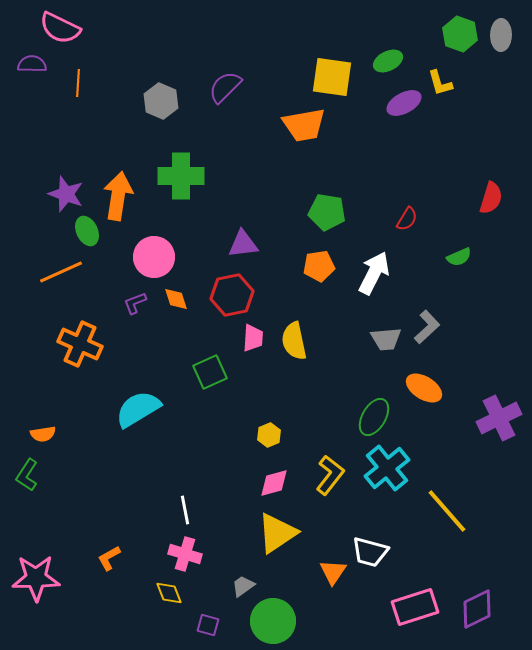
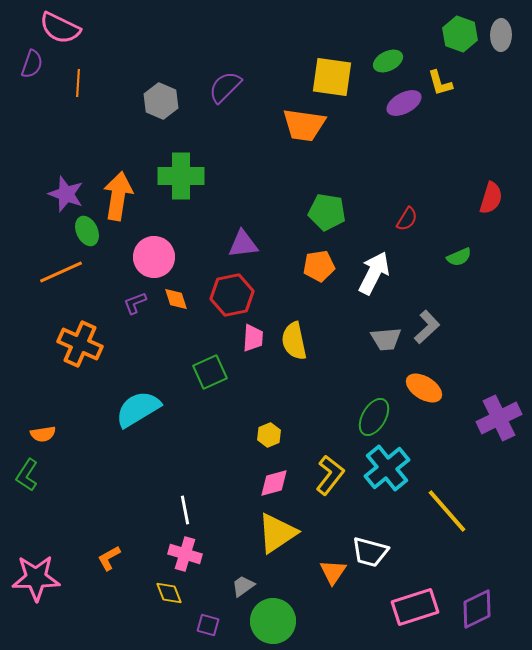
purple semicircle at (32, 64): rotated 108 degrees clockwise
orange trapezoid at (304, 125): rotated 18 degrees clockwise
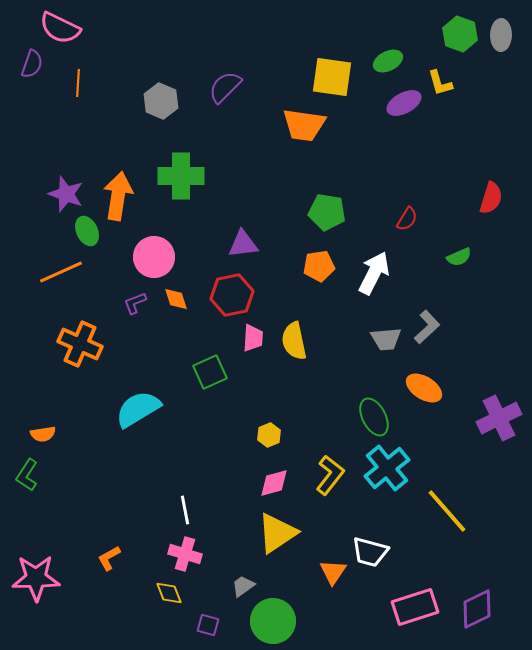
green ellipse at (374, 417): rotated 57 degrees counterclockwise
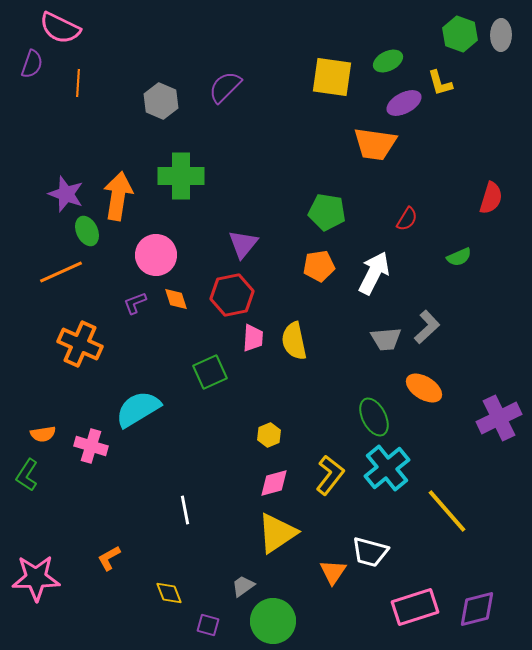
orange trapezoid at (304, 125): moved 71 px right, 19 px down
purple triangle at (243, 244): rotated 44 degrees counterclockwise
pink circle at (154, 257): moved 2 px right, 2 px up
pink cross at (185, 554): moved 94 px left, 108 px up
purple diamond at (477, 609): rotated 12 degrees clockwise
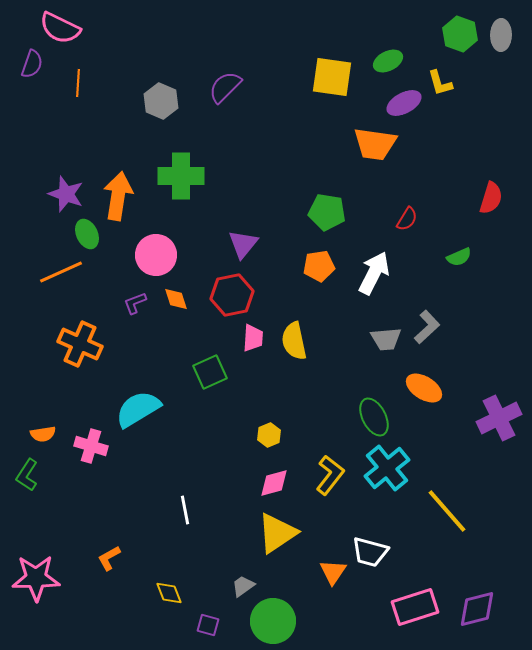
green ellipse at (87, 231): moved 3 px down
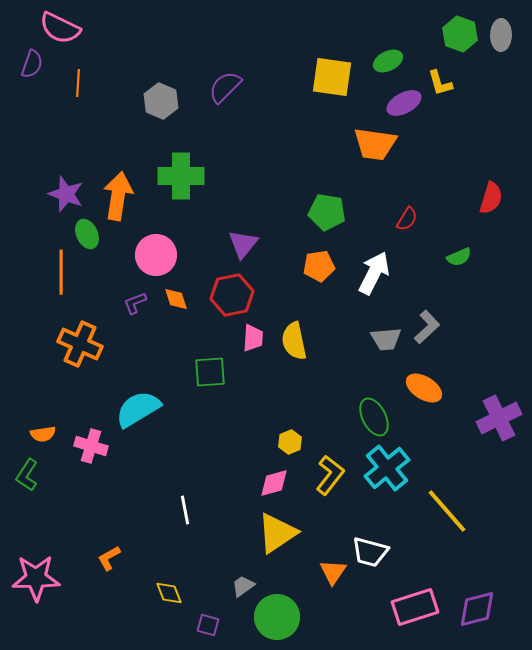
orange line at (61, 272): rotated 66 degrees counterclockwise
green square at (210, 372): rotated 20 degrees clockwise
yellow hexagon at (269, 435): moved 21 px right, 7 px down
green circle at (273, 621): moved 4 px right, 4 px up
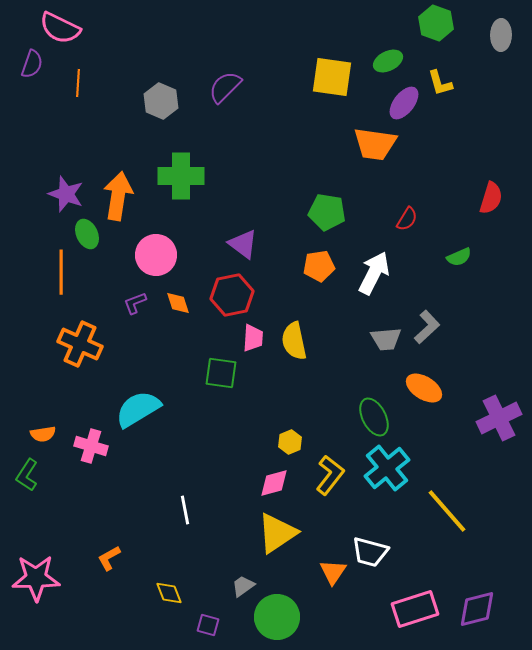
green hexagon at (460, 34): moved 24 px left, 11 px up
purple ellipse at (404, 103): rotated 24 degrees counterclockwise
purple triangle at (243, 244): rotated 32 degrees counterclockwise
orange diamond at (176, 299): moved 2 px right, 4 px down
green square at (210, 372): moved 11 px right, 1 px down; rotated 12 degrees clockwise
pink rectangle at (415, 607): moved 2 px down
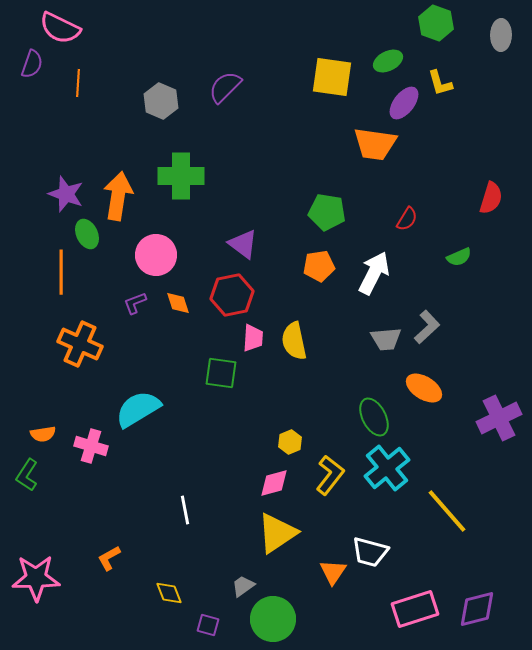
green circle at (277, 617): moved 4 px left, 2 px down
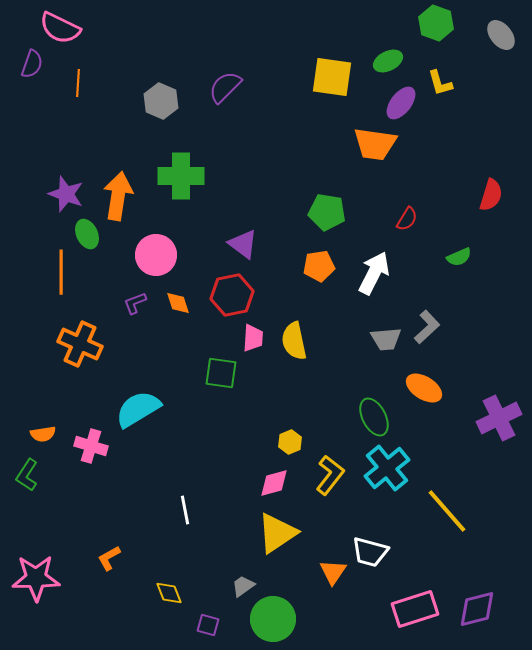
gray ellipse at (501, 35): rotated 40 degrees counterclockwise
purple ellipse at (404, 103): moved 3 px left
red semicircle at (491, 198): moved 3 px up
